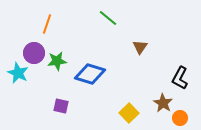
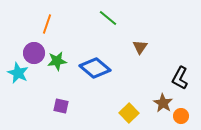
blue diamond: moved 5 px right, 6 px up; rotated 24 degrees clockwise
orange circle: moved 1 px right, 2 px up
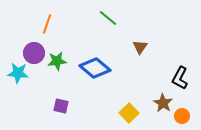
cyan star: rotated 20 degrees counterclockwise
orange circle: moved 1 px right
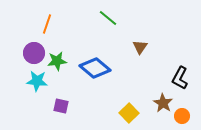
cyan star: moved 19 px right, 8 px down
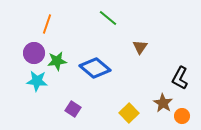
purple square: moved 12 px right, 3 px down; rotated 21 degrees clockwise
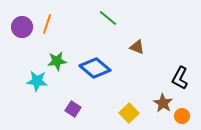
brown triangle: moved 3 px left; rotated 42 degrees counterclockwise
purple circle: moved 12 px left, 26 px up
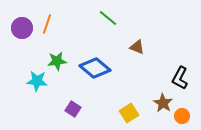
purple circle: moved 1 px down
yellow square: rotated 12 degrees clockwise
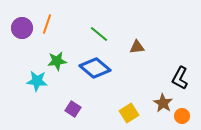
green line: moved 9 px left, 16 px down
brown triangle: rotated 28 degrees counterclockwise
